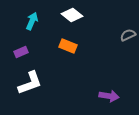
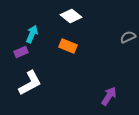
white diamond: moved 1 px left, 1 px down
cyan arrow: moved 13 px down
gray semicircle: moved 2 px down
white L-shape: rotated 8 degrees counterclockwise
purple arrow: rotated 66 degrees counterclockwise
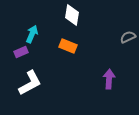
white diamond: moved 1 px right, 1 px up; rotated 60 degrees clockwise
purple arrow: moved 17 px up; rotated 30 degrees counterclockwise
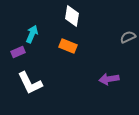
white diamond: moved 1 px down
purple rectangle: moved 3 px left
purple arrow: rotated 102 degrees counterclockwise
white L-shape: rotated 92 degrees clockwise
